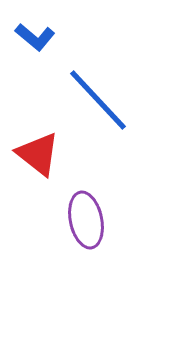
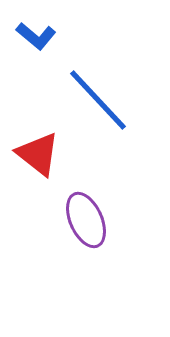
blue L-shape: moved 1 px right, 1 px up
purple ellipse: rotated 12 degrees counterclockwise
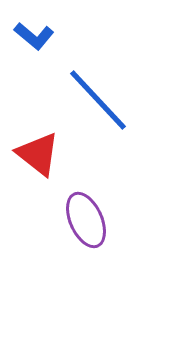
blue L-shape: moved 2 px left
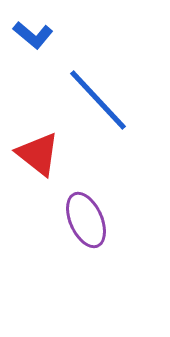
blue L-shape: moved 1 px left, 1 px up
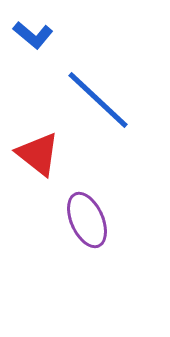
blue line: rotated 4 degrees counterclockwise
purple ellipse: moved 1 px right
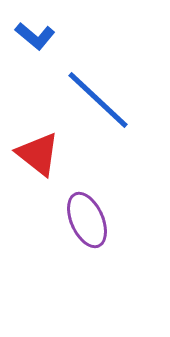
blue L-shape: moved 2 px right, 1 px down
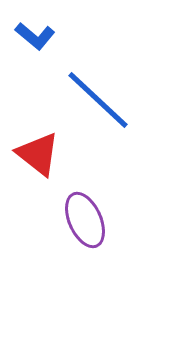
purple ellipse: moved 2 px left
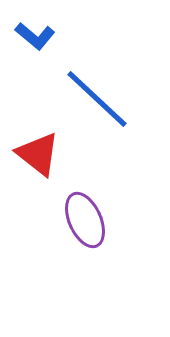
blue line: moved 1 px left, 1 px up
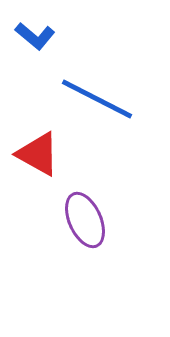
blue line: rotated 16 degrees counterclockwise
red triangle: rotated 9 degrees counterclockwise
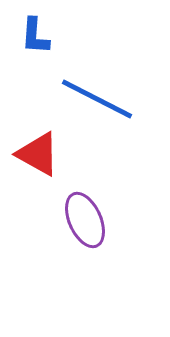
blue L-shape: rotated 54 degrees clockwise
